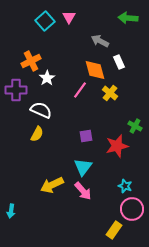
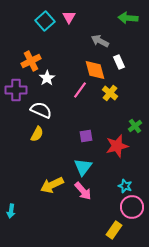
green cross: rotated 24 degrees clockwise
pink circle: moved 2 px up
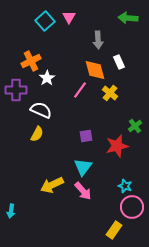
gray arrow: moved 2 px left, 1 px up; rotated 120 degrees counterclockwise
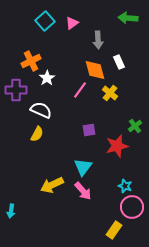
pink triangle: moved 3 px right, 6 px down; rotated 24 degrees clockwise
purple square: moved 3 px right, 6 px up
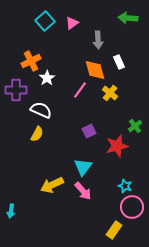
purple square: moved 1 px down; rotated 16 degrees counterclockwise
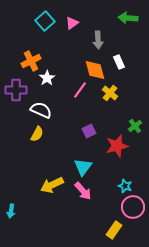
pink circle: moved 1 px right
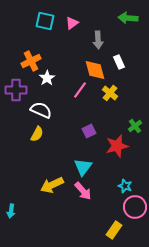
cyan square: rotated 36 degrees counterclockwise
pink circle: moved 2 px right
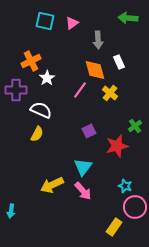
yellow rectangle: moved 3 px up
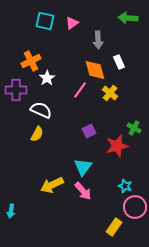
green cross: moved 1 px left, 2 px down; rotated 24 degrees counterclockwise
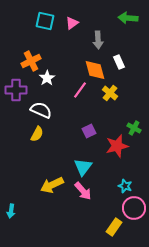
pink circle: moved 1 px left, 1 px down
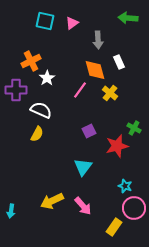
yellow arrow: moved 16 px down
pink arrow: moved 15 px down
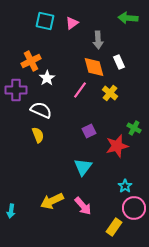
orange diamond: moved 1 px left, 3 px up
yellow semicircle: moved 1 px right, 1 px down; rotated 49 degrees counterclockwise
cyan star: rotated 16 degrees clockwise
